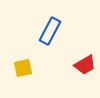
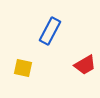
yellow square: rotated 24 degrees clockwise
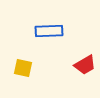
blue rectangle: moved 1 px left; rotated 60 degrees clockwise
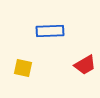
blue rectangle: moved 1 px right
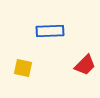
red trapezoid: rotated 15 degrees counterclockwise
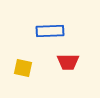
red trapezoid: moved 17 px left, 3 px up; rotated 45 degrees clockwise
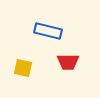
blue rectangle: moved 2 px left; rotated 16 degrees clockwise
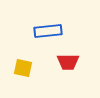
blue rectangle: rotated 20 degrees counterclockwise
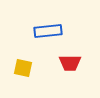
red trapezoid: moved 2 px right, 1 px down
